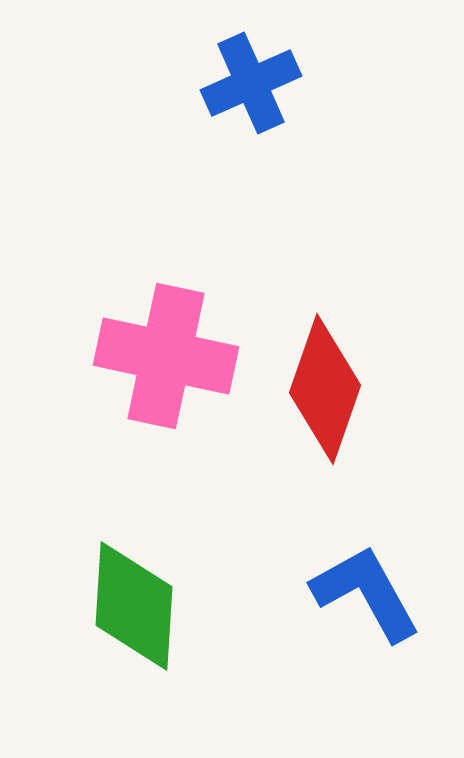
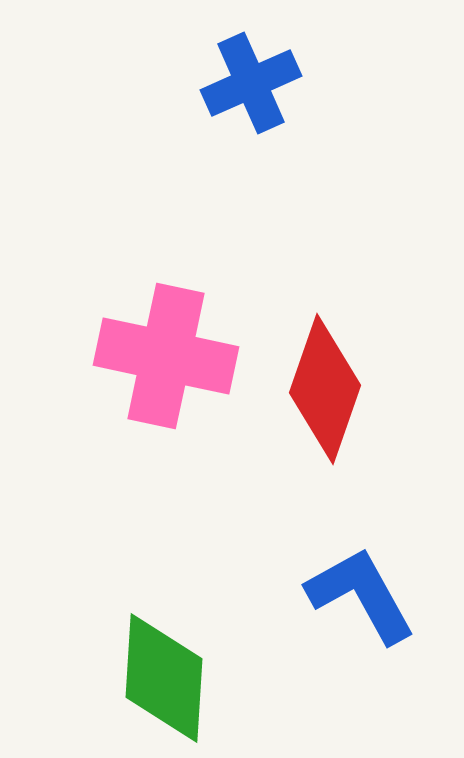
blue L-shape: moved 5 px left, 2 px down
green diamond: moved 30 px right, 72 px down
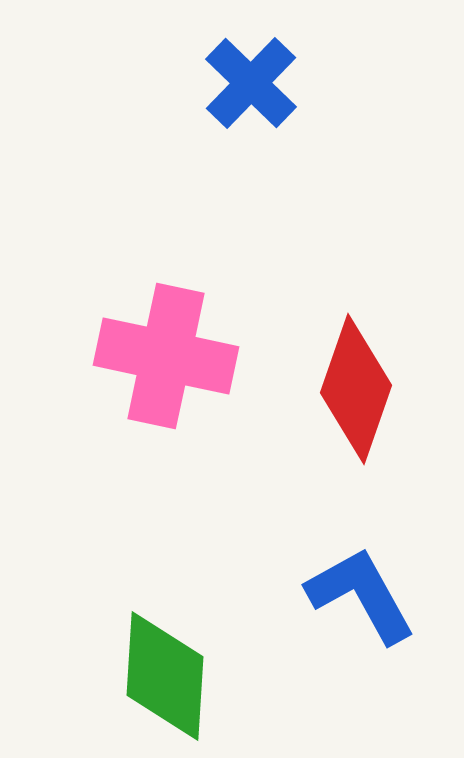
blue cross: rotated 22 degrees counterclockwise
red diamond: moved 31 px right
green diamond: moved 1 px right, 2 px up
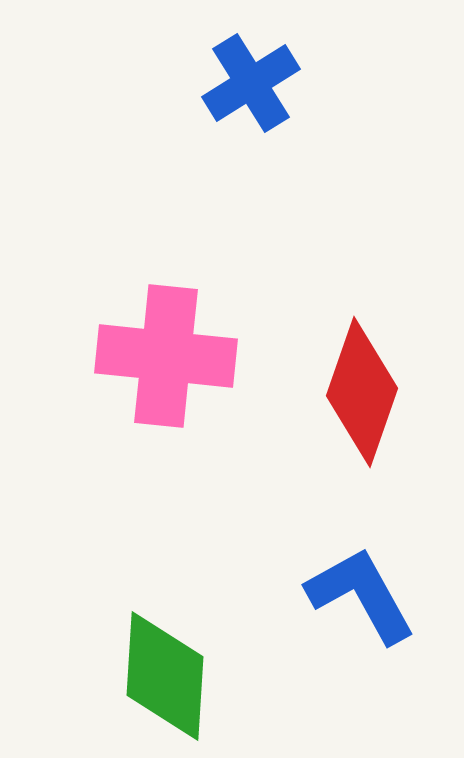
blue cross: rotated 14 degrees clockwise
pink cross: rotated 6 degrees counterclockwise
red diamond: moved 6 px right, 3 px down
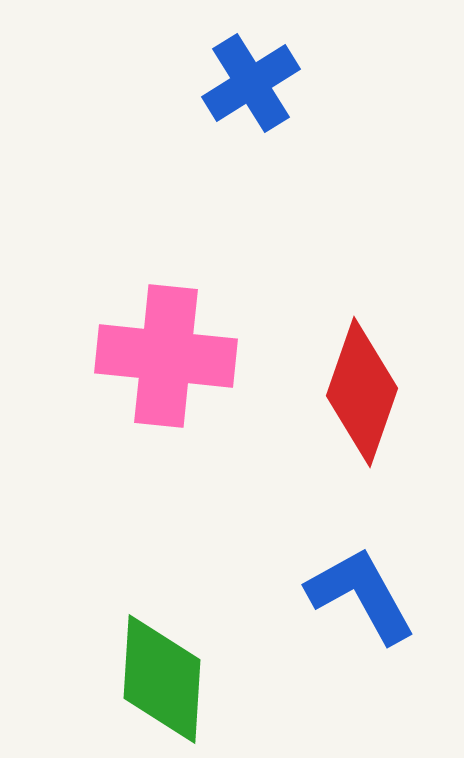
green diamond: moved 3 px left, 3 px down
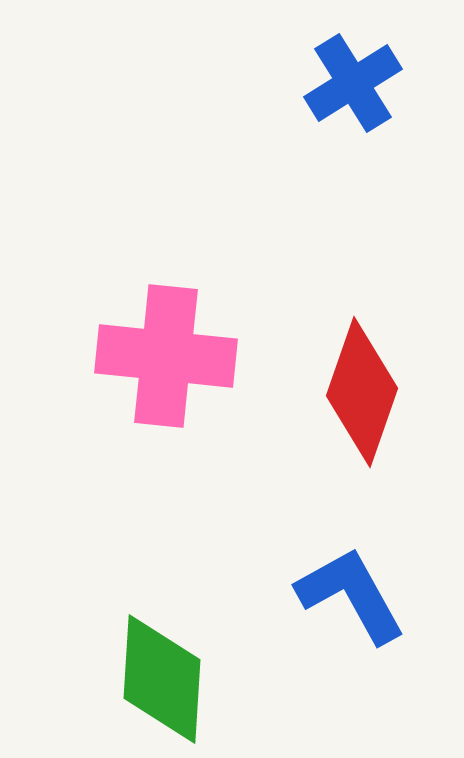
blue cross: moved 102 px right
blue L-shape: moved 10 px left
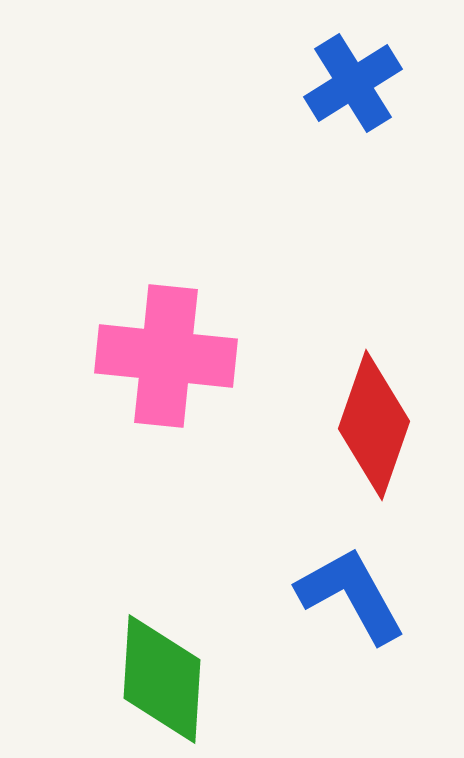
red diamond: moved 12 px right, 33 px down
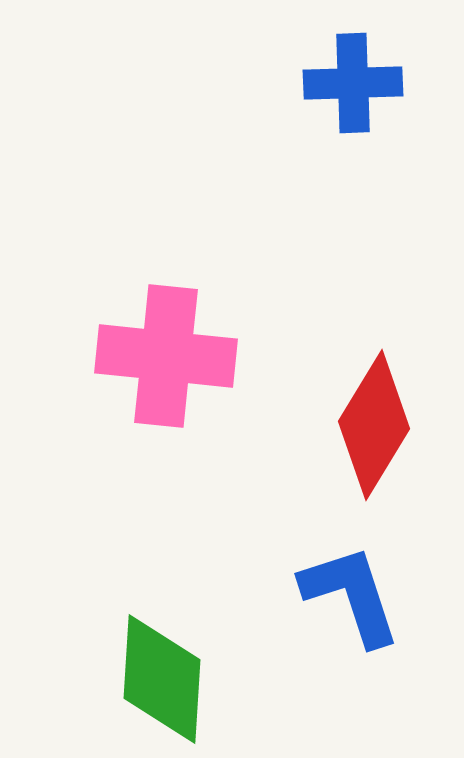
blue cross: rotated 30 degrees clockwise
red diamond: rotated 12 degrees clockwise
blue L-shape: rotated 11 degrees clockwise
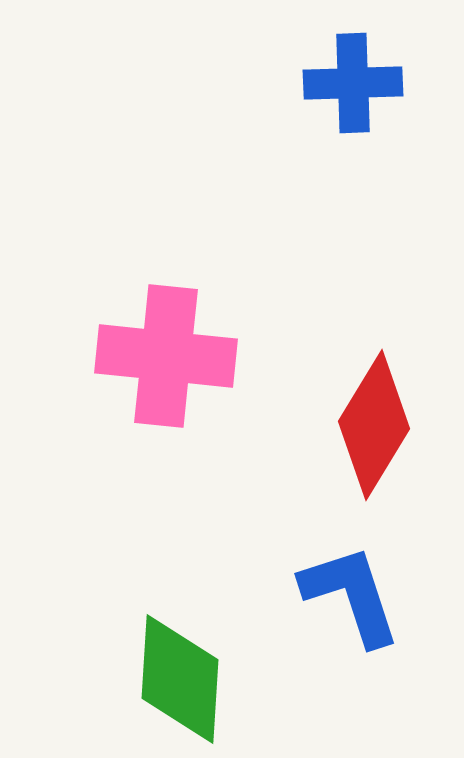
green diamond: moved 18 px right
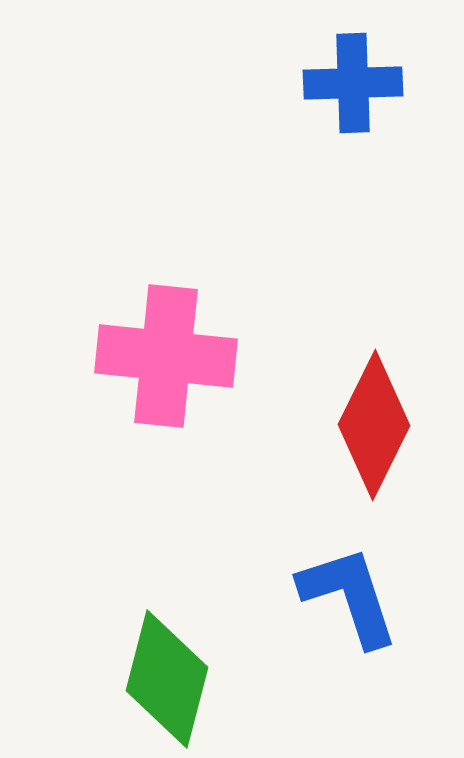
red diamond: rotated 5 degrees counterclockwise
blue L-shape: moved 2 px left, 1 px down
green diamond: moved 13 px left; rotated 11 degrees clockwise
